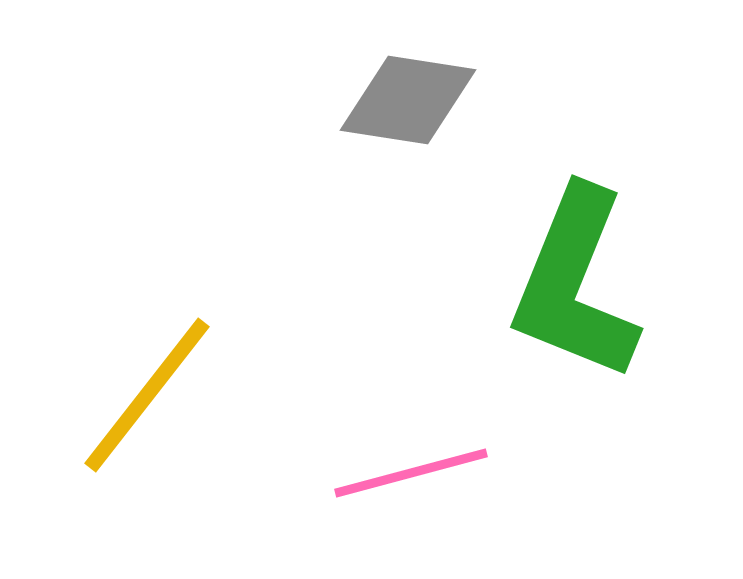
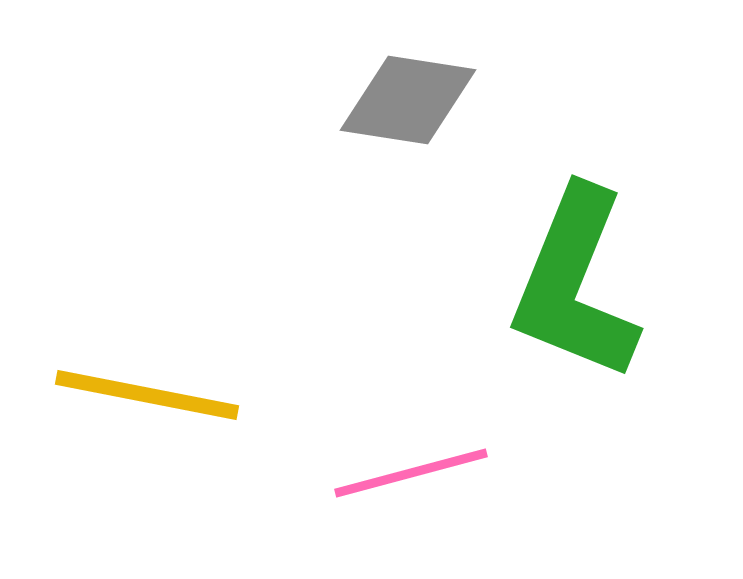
yellow line: rotated 63 degrees clockwise
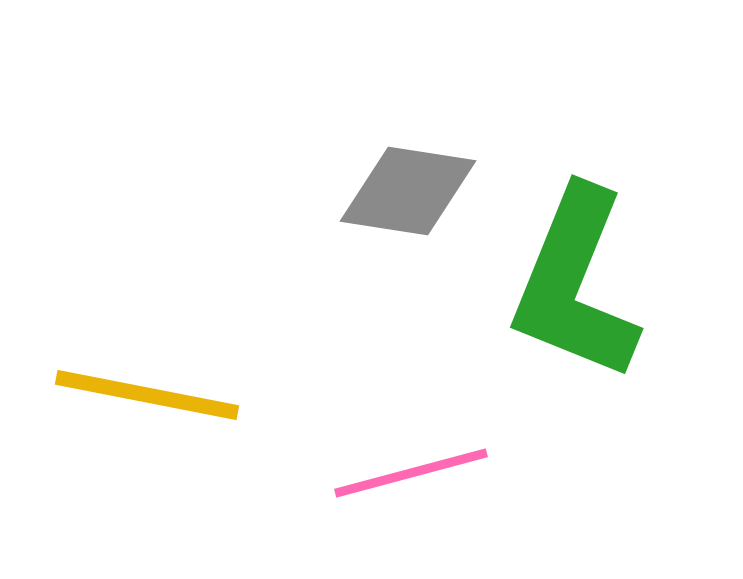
gray diamond: moved 91 px down
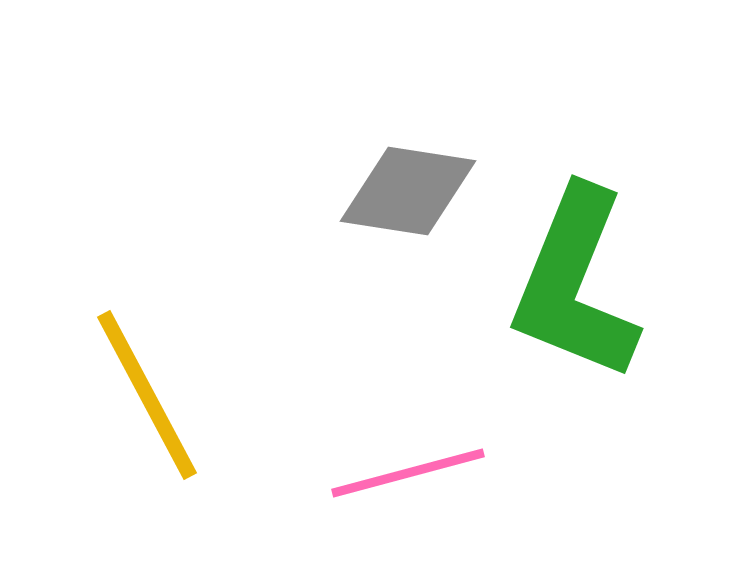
yellow line: rotated 51 degrees clockwise
pink line: moved 3 px left
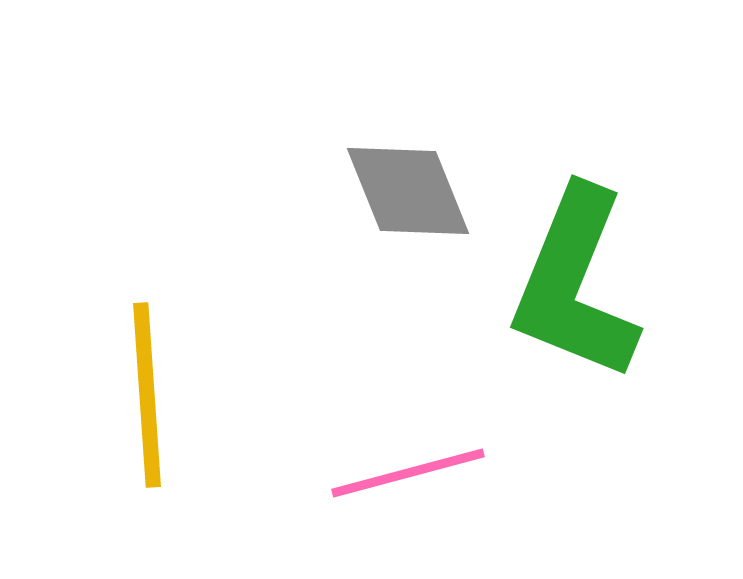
gray diamond: rotated 59 degrees clockwise
yellow line: rotated 24 degrees clockwise
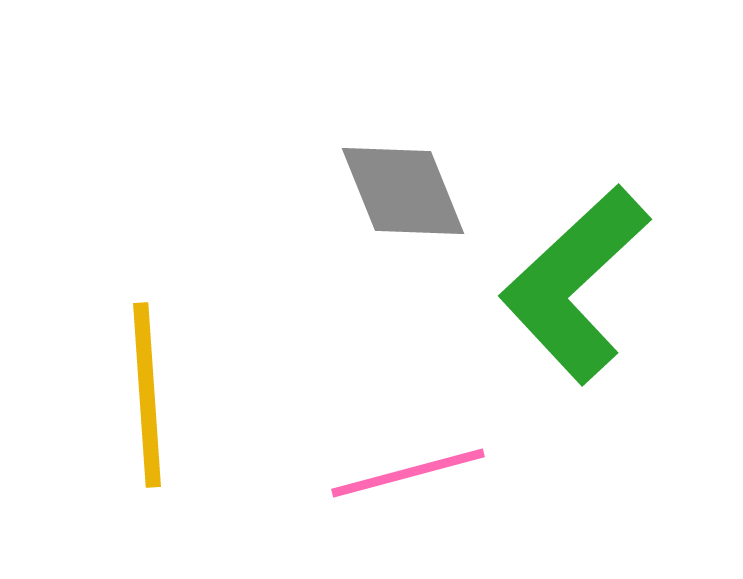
gray diamond: moved 5 px left
green L-shape: rotated 25 degrees clockwise
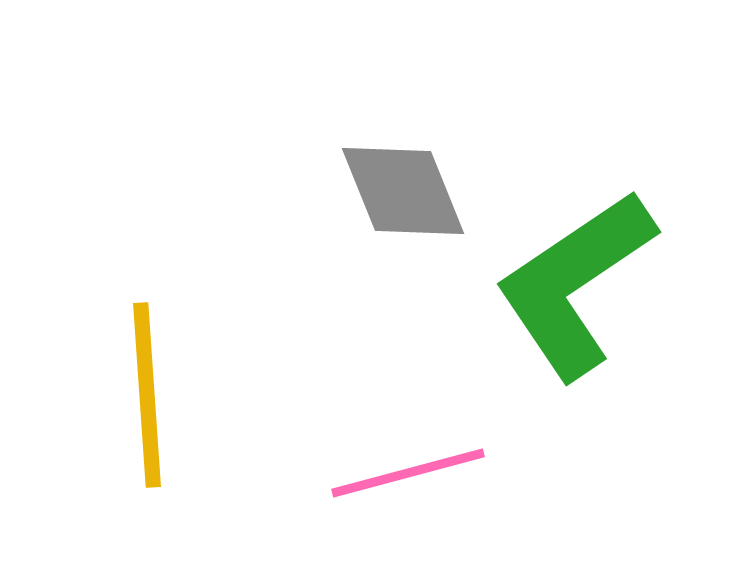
green L-shape: rotated 9 degrees clockwise
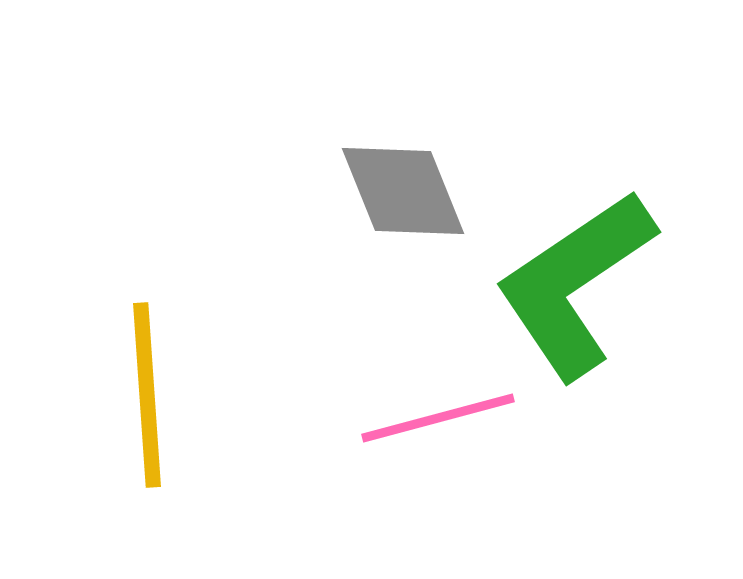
pink line: moved 30 px right, 55 px up
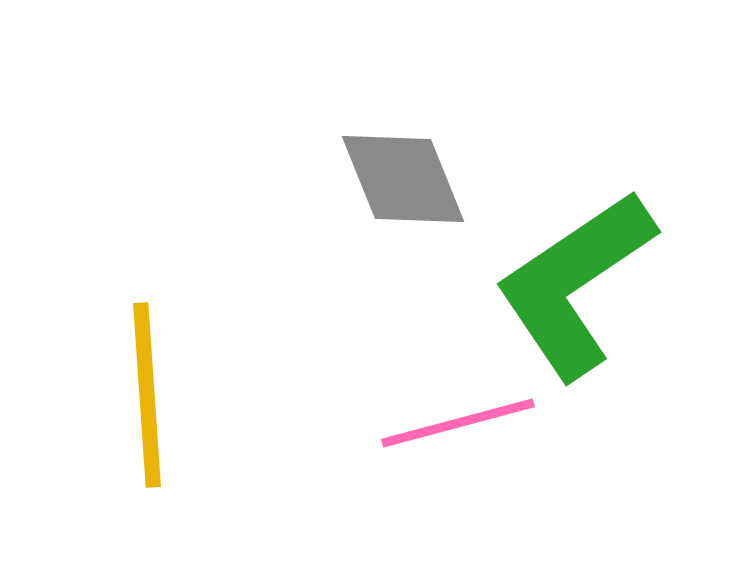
gray diamond: moved 12 px up
pink line: moved 20 px right, 5 px down
